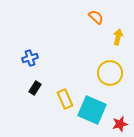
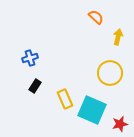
black rectangle: moved 2 px up
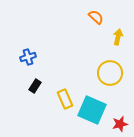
blue cross: moved 2 px left, 1 px up
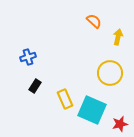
orange semicircle: moved 2 px left, 4 px down
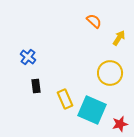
yellow arrow: moved 1 px right, 1 px down; rotated 21 degrees clockwise
blue cross: rotated 35 degrees counterclockwise
black rectangle: moved 1 px right; rotated 40 degrees counterclockwise
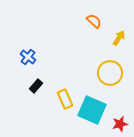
black rectangle: rotated 48 degrees clockwise
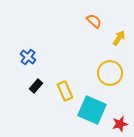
yellow rectangle: moved 8 px up
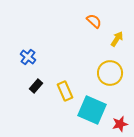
yellow arrow: moved 2 px left, 1 px down
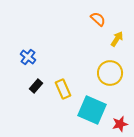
orange semicircle: moved 4 px right, 2 px up
yellow rectangle: moved 2 px left, 2 px up
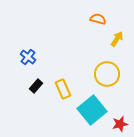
orange semicircle: rotated 28 degrees counterclockwise
yellow circle: moved 3 px left, 1 px down
cyan square: rotated 28 degrees clockwise
